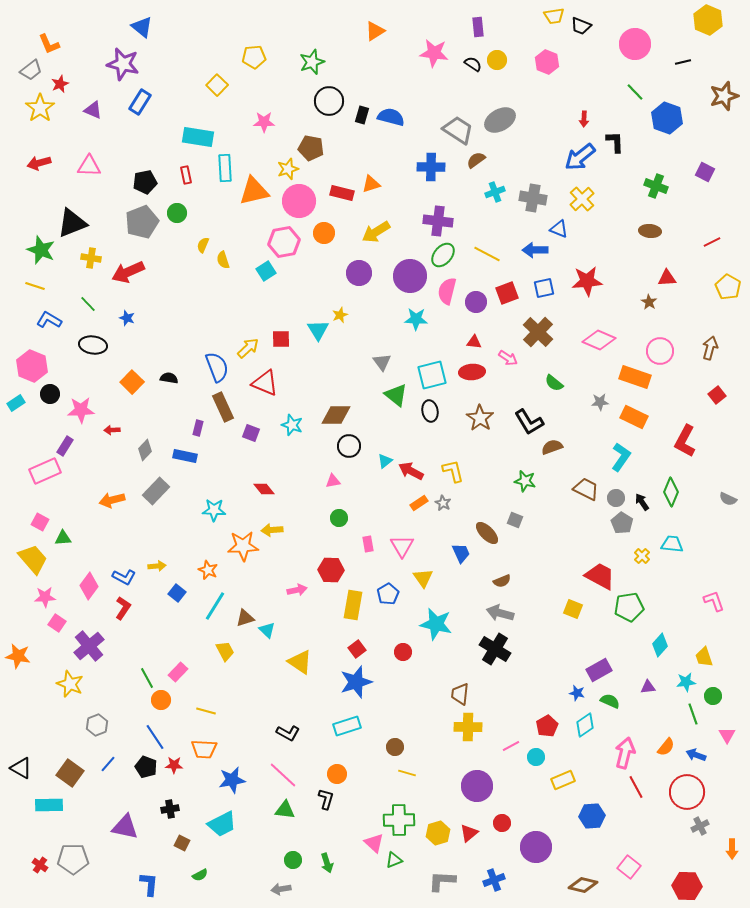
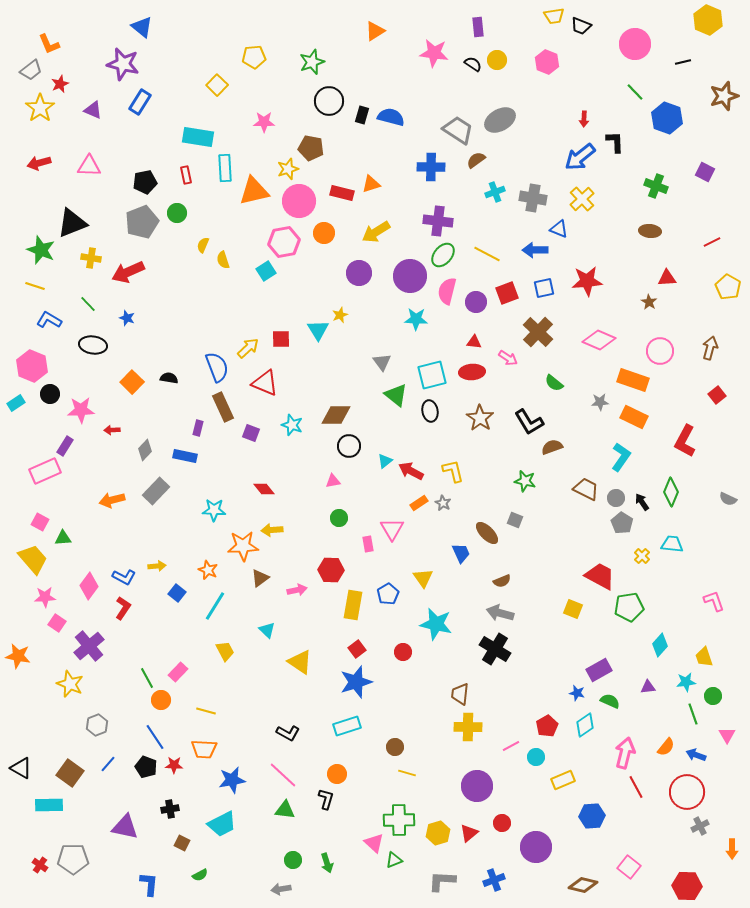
orange rectangle at (635, 377): moved 2 px left, 3 px down
pink triangle at (402, 546): moved 10 px left, 17 px up
brown triangle at (245, 618): moved 15 px right, 40 px up; rotated 18 degrees counterclockwise
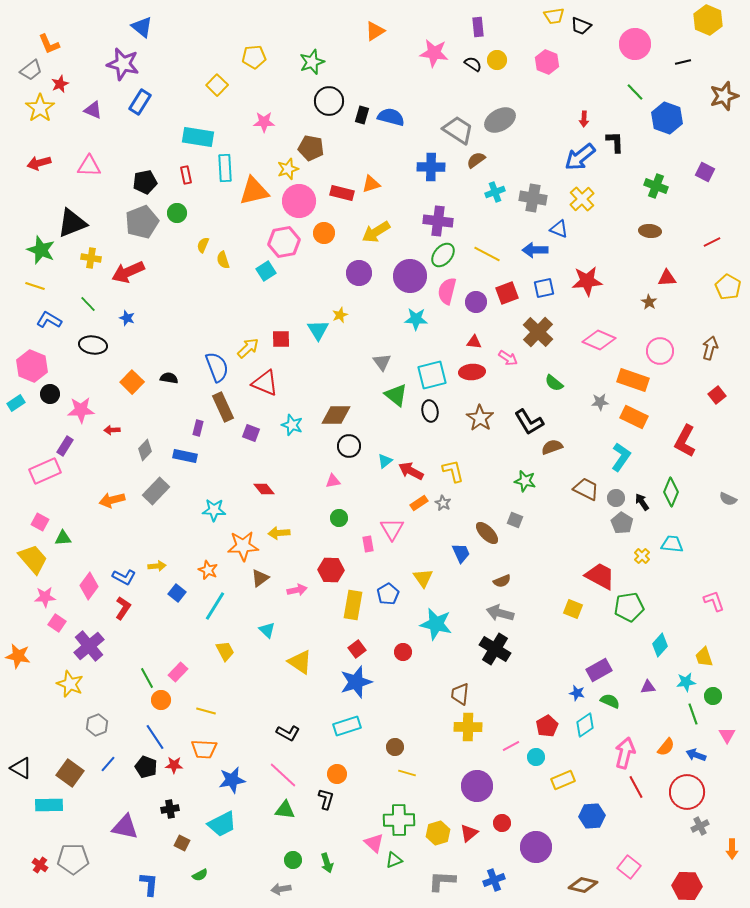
yellow arrow at (272, 530): moved 7 px right, 3 px down
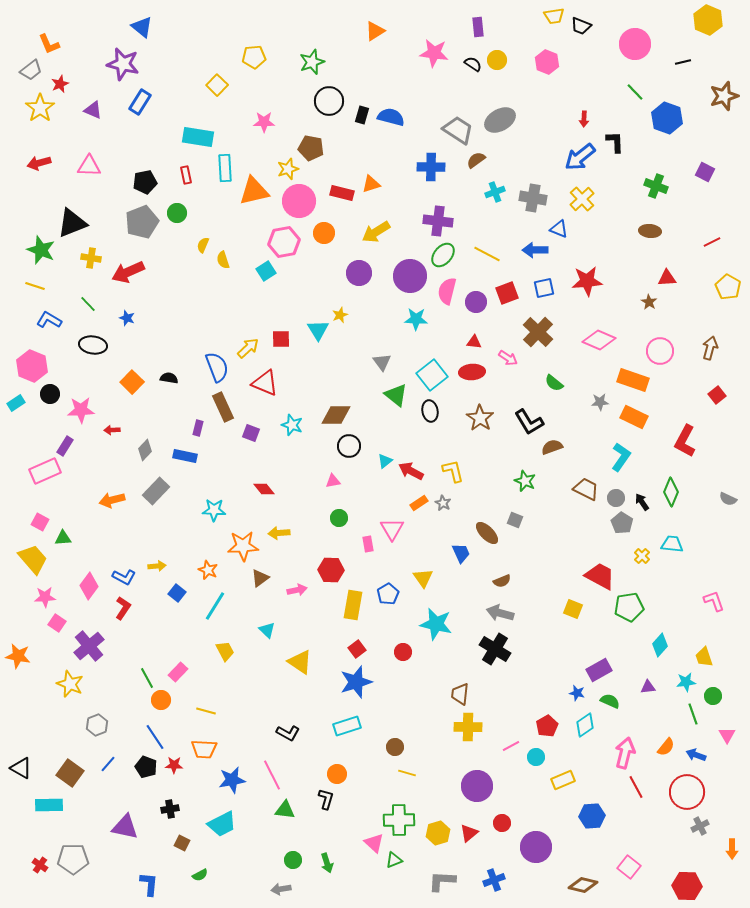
cyan square at (432, 375): rotated 24 degrees counterclockwise
green star at (525, 481): rotated 10 degrees clockwise
pink line at (283, 775): moved 11 px left; rotated 20 degrees clockwise
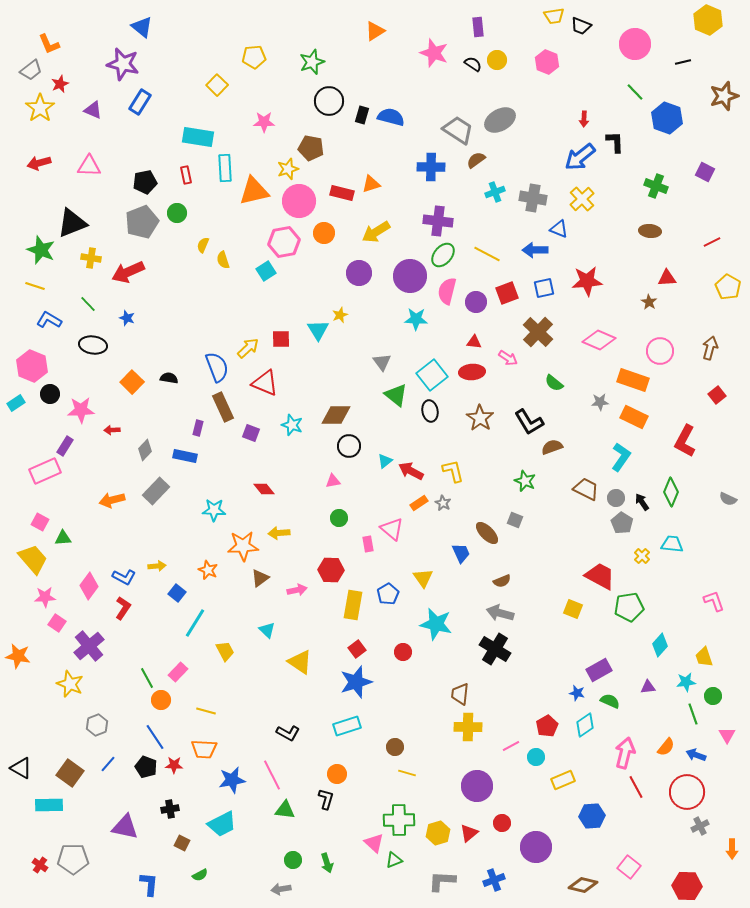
pink star at (434, 53): rotated 12 degrees clockwise
pink triangle at (392, 529): rotated 20 degrees counterclockwise
cyan line at (215, 606): moved 20 px left, 17 px down
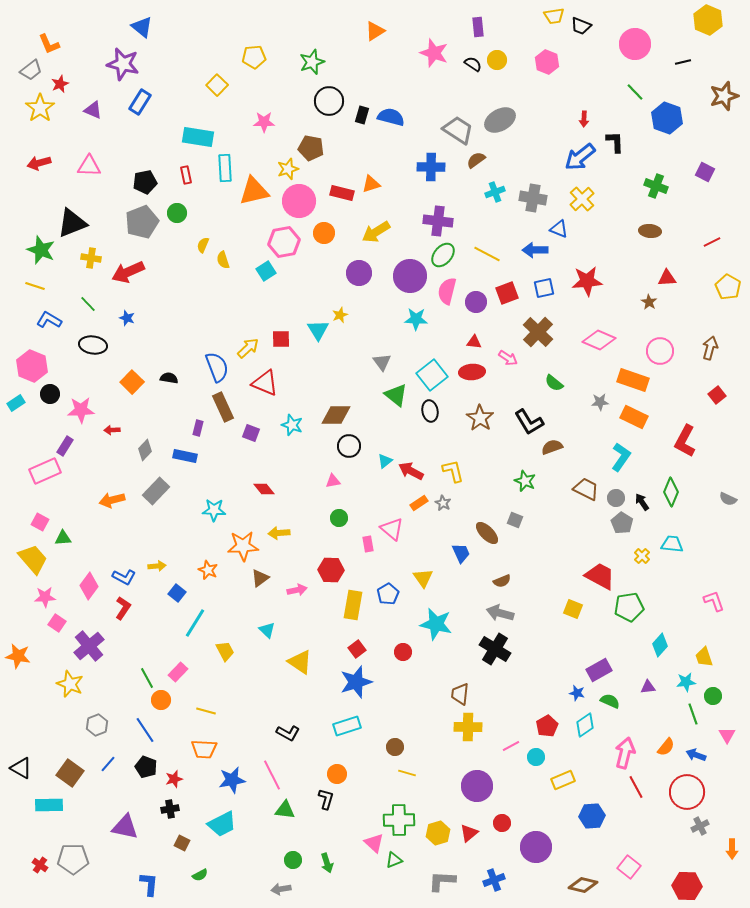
blue line at (155, 737): moved 10 px left, 7 px up
red star at (174, 765): moved 14 px down; rotated 18 degrees counterclockwise
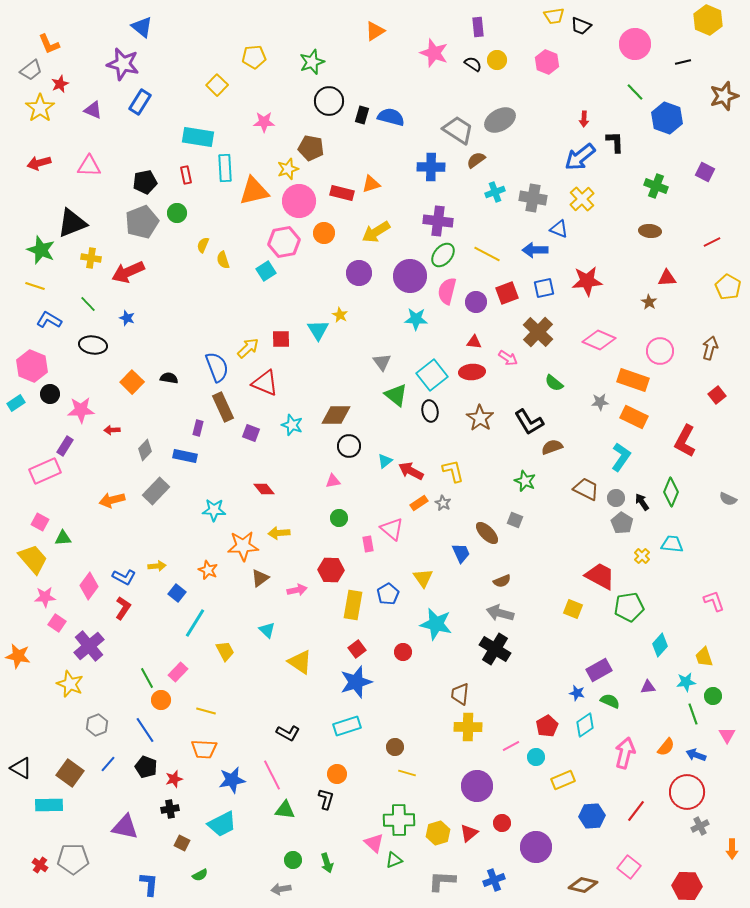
yellow star at (340, 315): rotated 21 degrees counterclockwise
red line at (636, 787): moved 24 px down; rotated 65 degrees clockwise
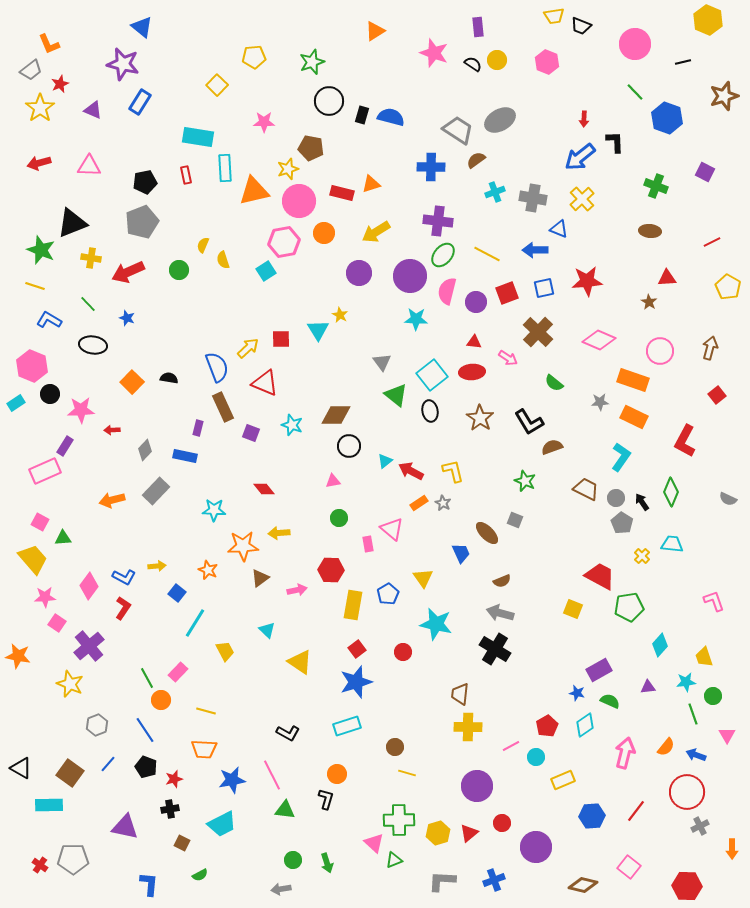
green circle at (177, 213): moved 2 px right, 57 px down
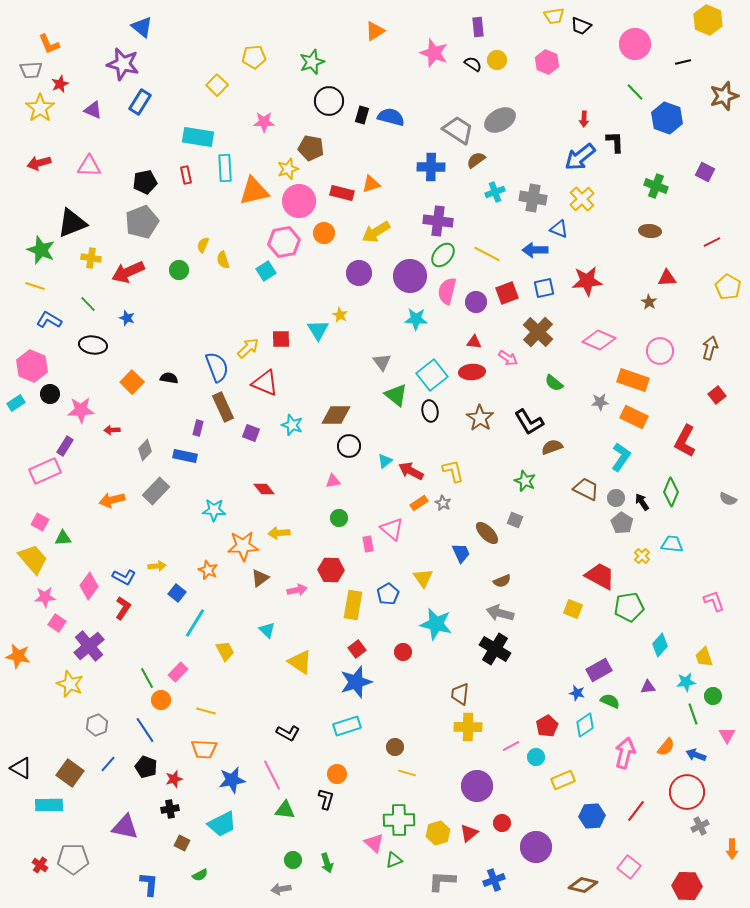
gray trapezoid at (31, 70): rotated 35 degrees clockwise
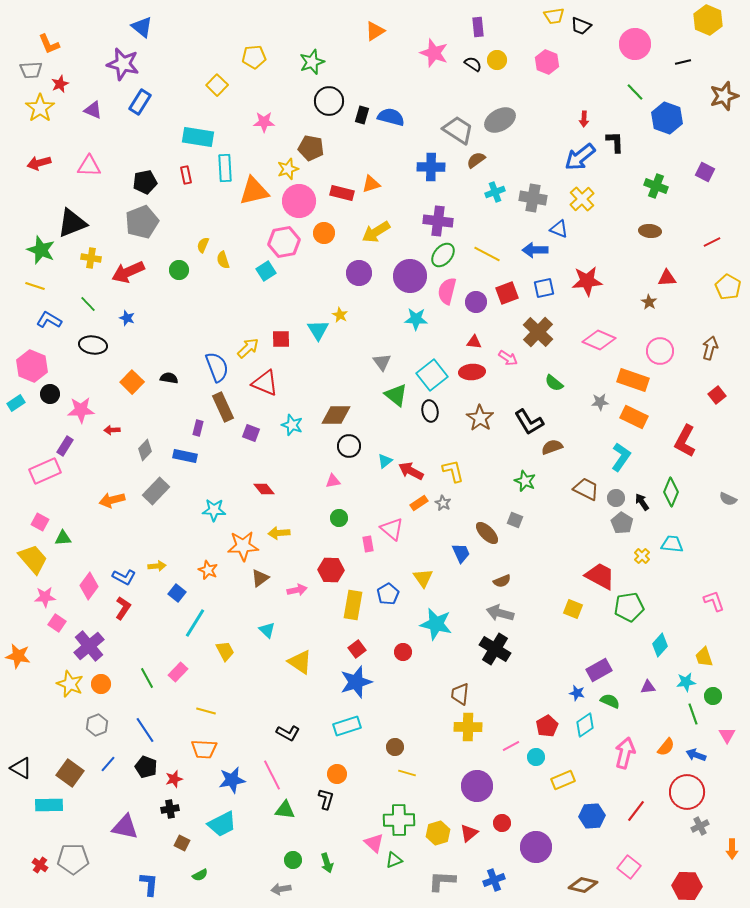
orange circle at (161, 700): moved 60 px left, 16 px up
